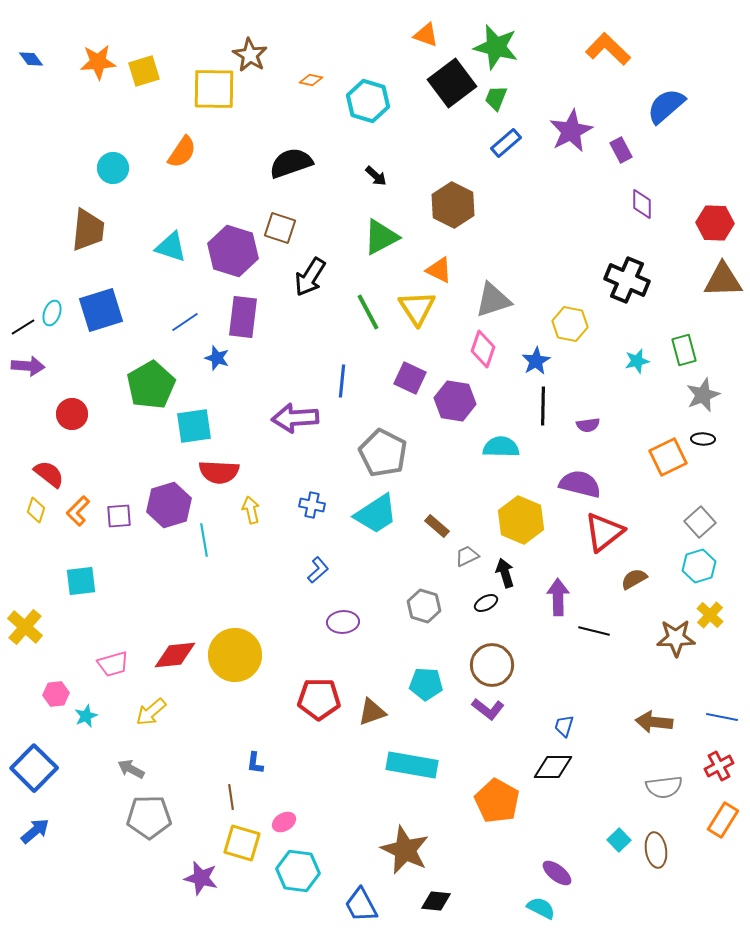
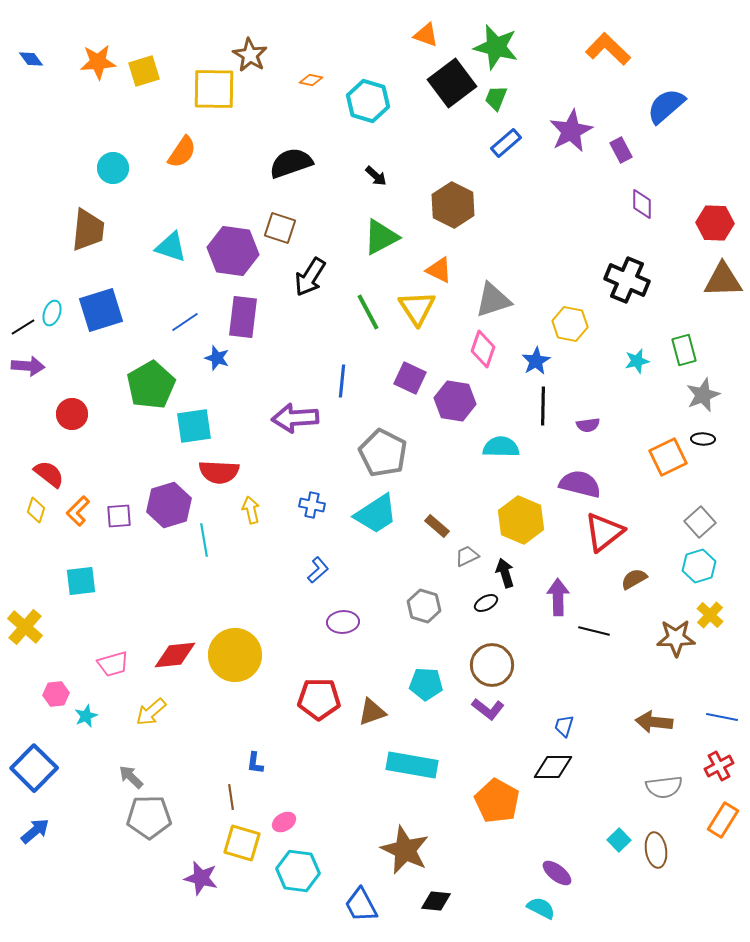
purple hexagon at (233, 251): rotated 9 degrees counterclockwise
gray arrow at (131, 769): moved 8 px down; rotated 16 degrees clockwise
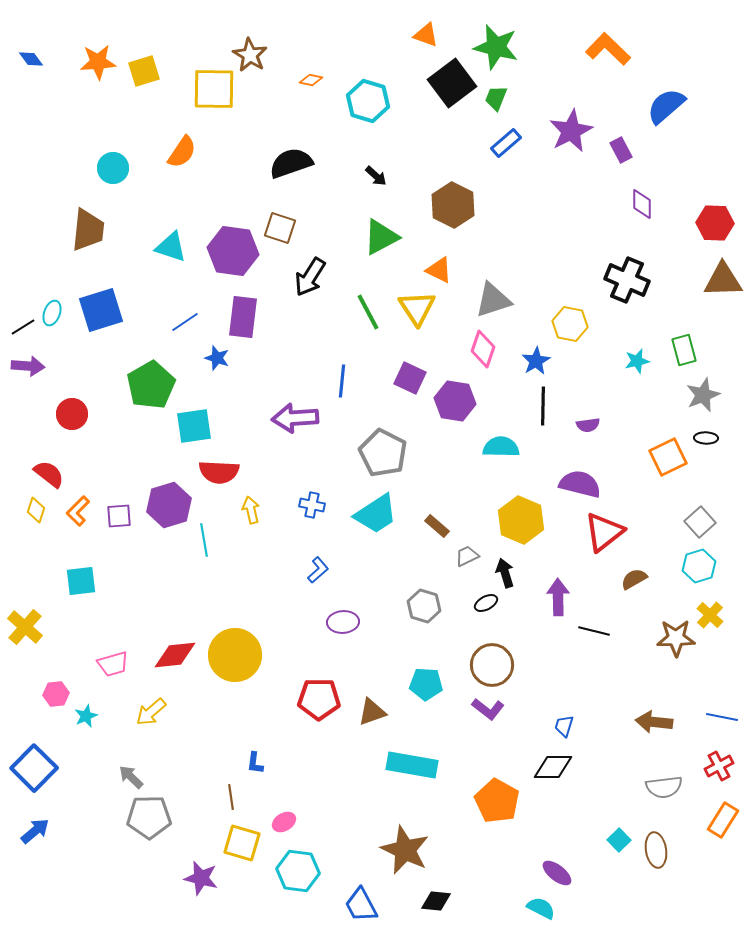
black ellipse at (703, 439): moved 3 px right, 1 px up
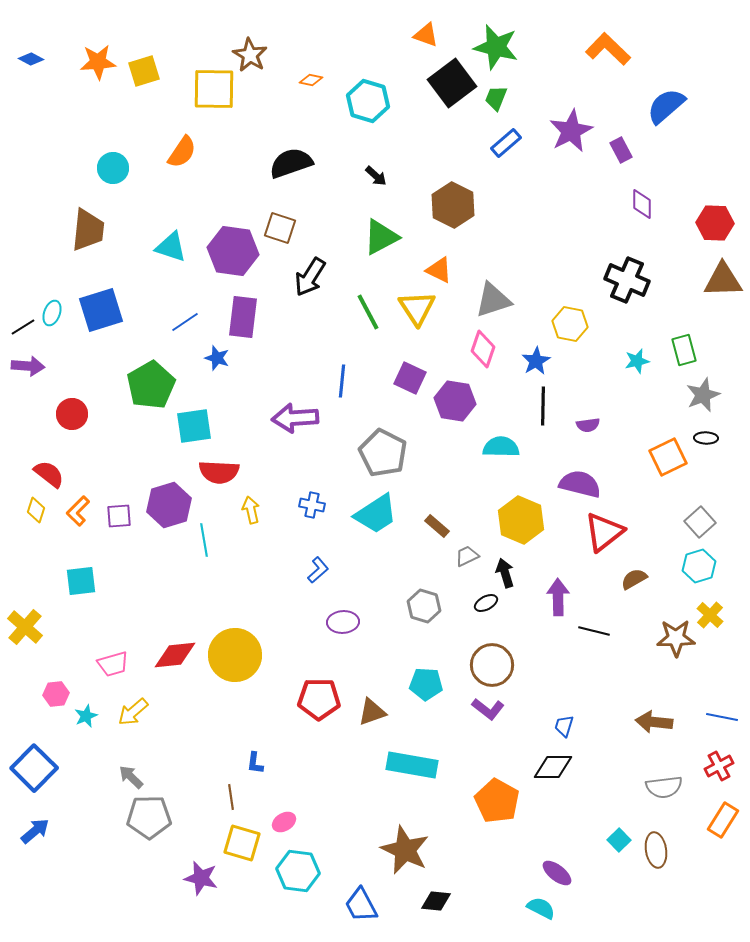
blue diamond at (31, 59): rotated 25 degrees counterclockwise
yellow arrow at (151, 712): moved 18 px left
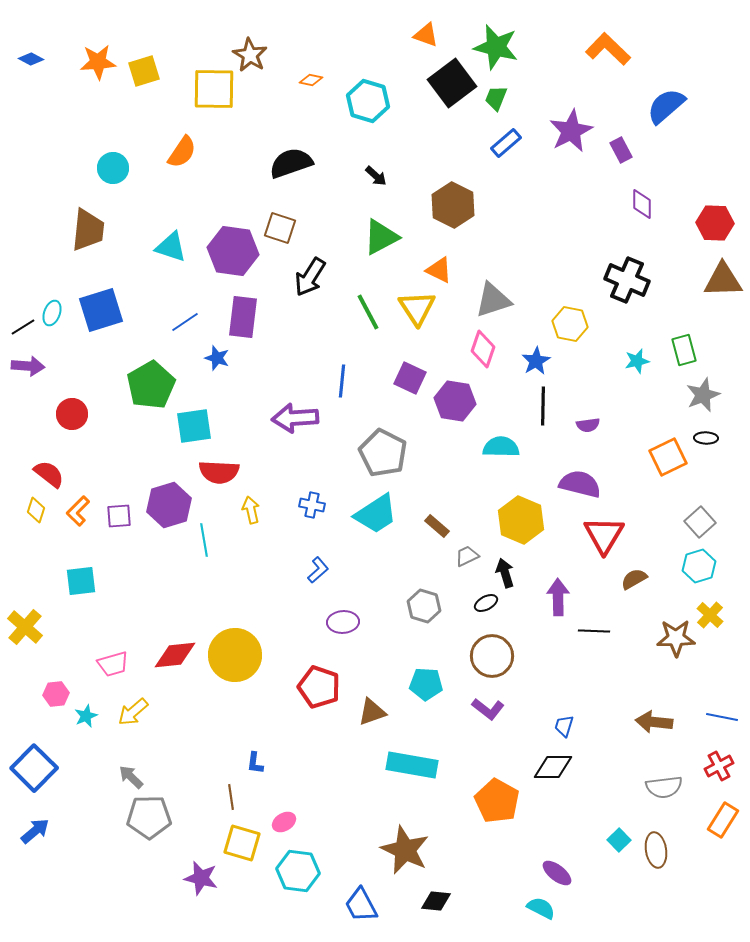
red triangle at (604, 532): moved 3 px down; rotated 21 degrees counterclockwise
black line at (594, 631): rotated 12 degrees counterclockwise
brown circle at (492, 665): moved 9 px up
red pentagon at (319, 699): moved 12 px up; rotated 18 degrees clockwise
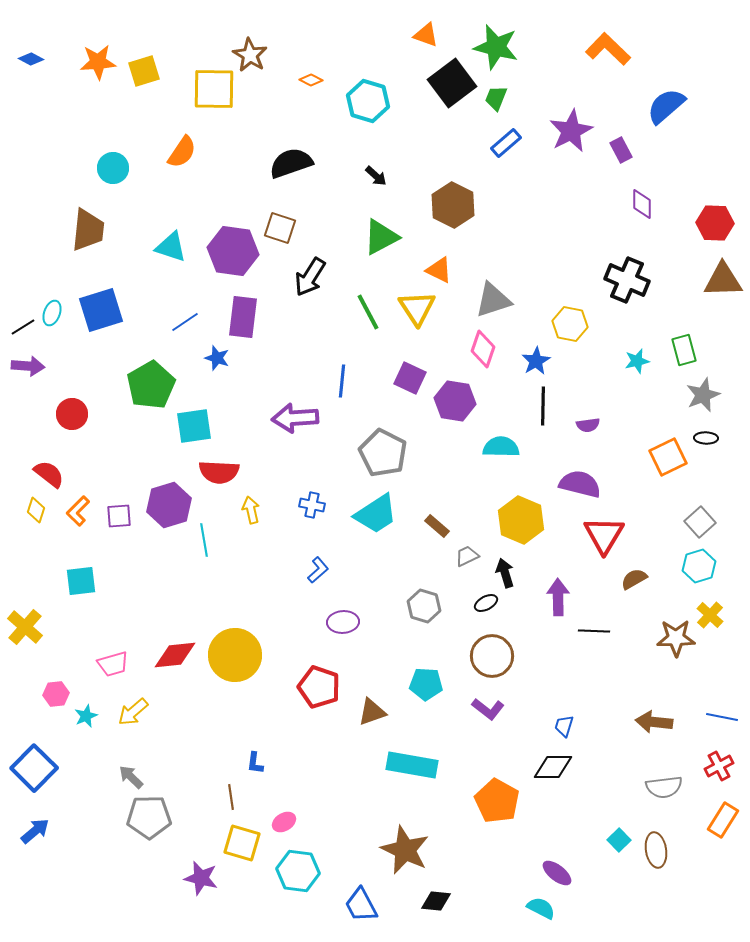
orange diamond at (311, 80): rotated 15 degrees clockwise
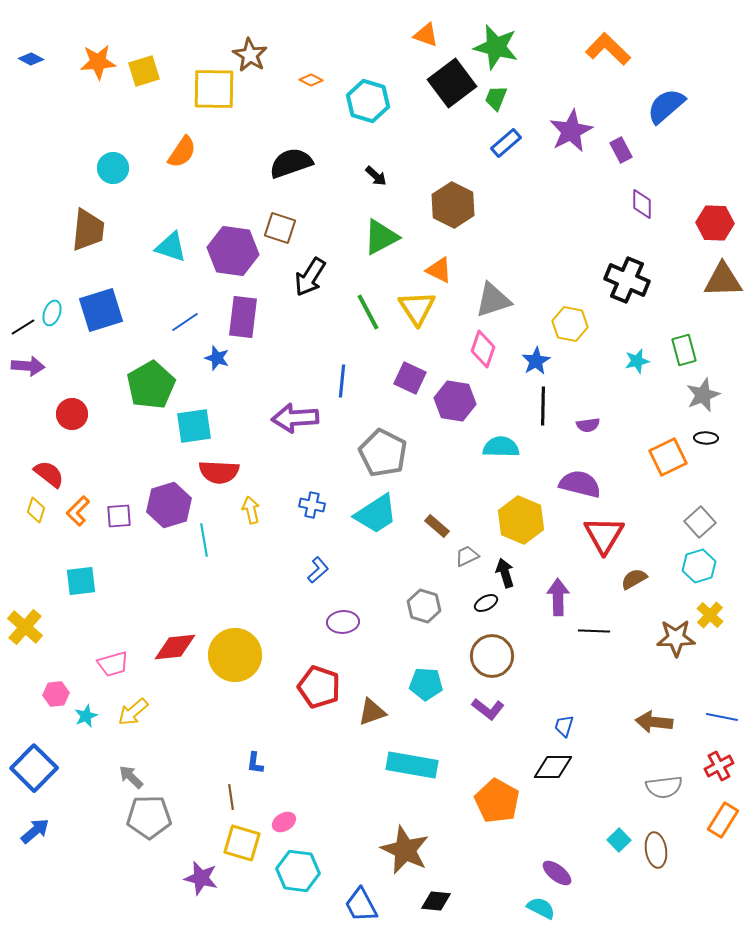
red diamond at (175, 655): moved 8 px up
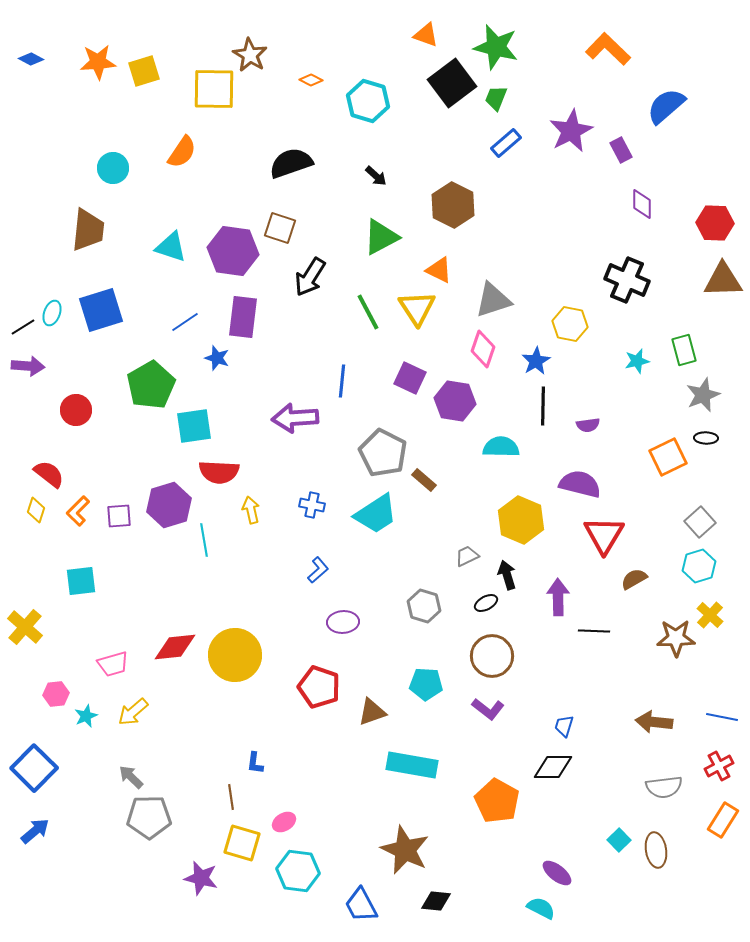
red circle at (72, 414): moved 4 px right, 4 px up
brown rectangle at (437, 526): moved 13 px left, 46 px up
black arrow at (505, 573): moved 2 px right, 2 px down
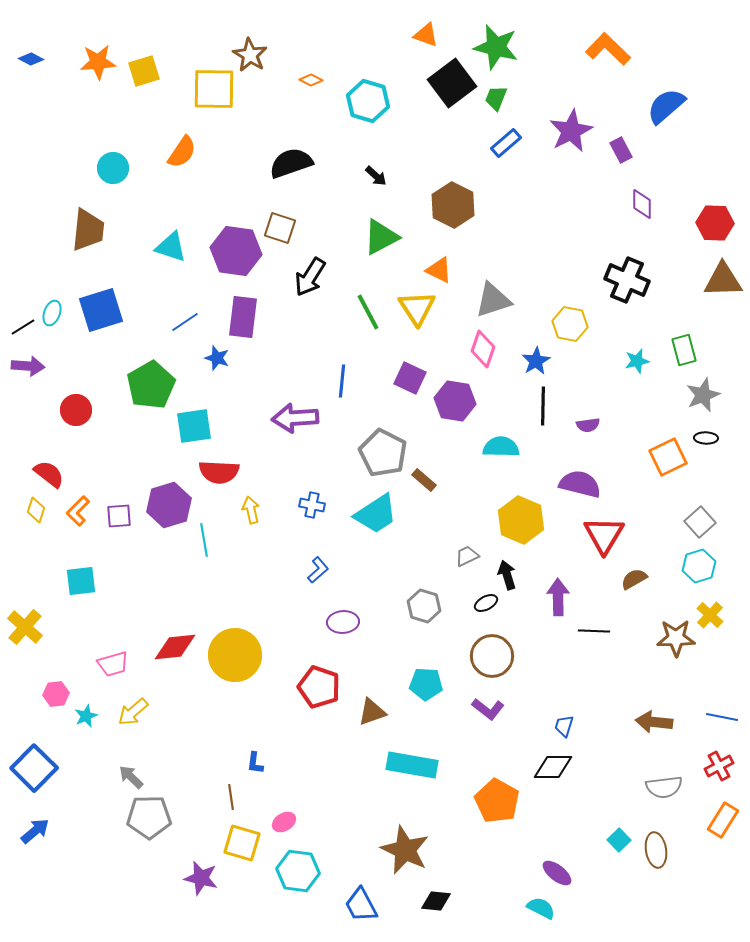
purple hexagon at (233, 251): moved 3 px right
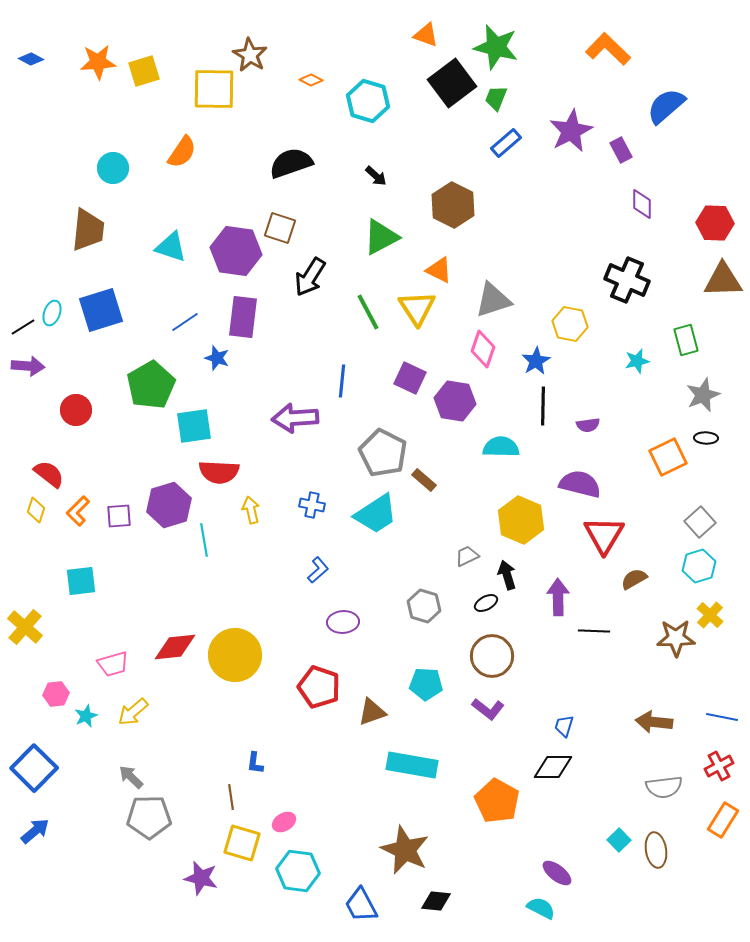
green rectangle at (684, 350): moved 2 px right, 10 px up
